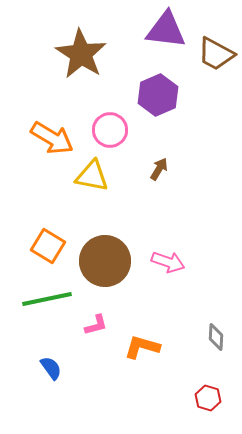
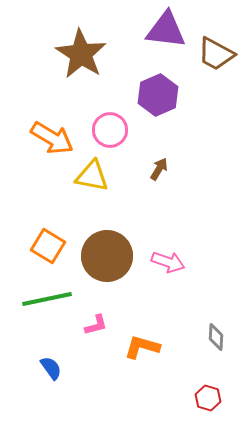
brown circle: moved 2 px right, 5 px up
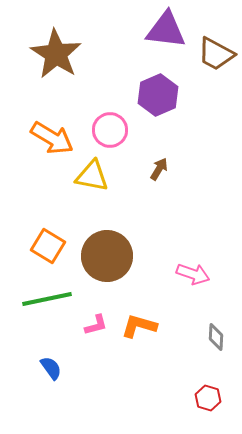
brown star: moved 25 px left
pink arrow: moved 25 px right, 12 px down
orange L-shape: moved 3 px left, 21 px up
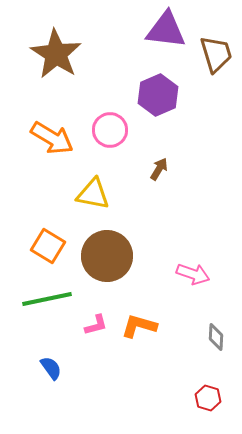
brown trapezoid: rotated 135 degrees counterclockwise
yellow triangle: moved 1 px right, 18 px down
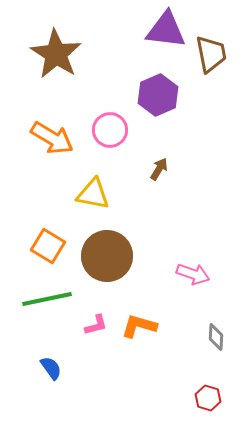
brown trapezoid: moved 5 px left; rotated 6 degrees clockwise
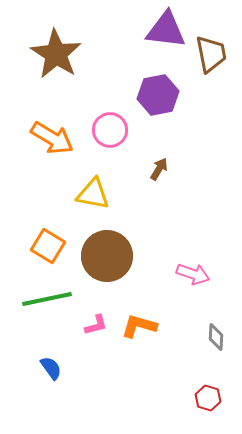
purple hexagon: rotated 12 degrees clockwise
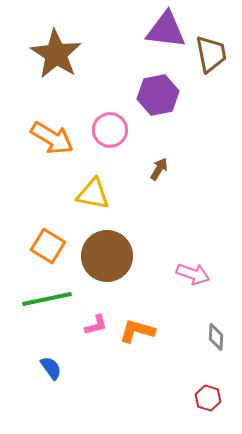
orange L-shape: moved 2 px left, 5 px down
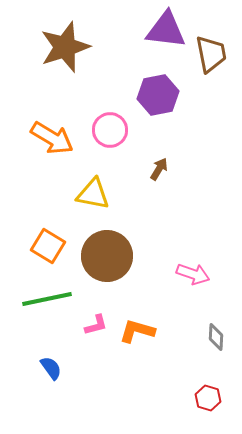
brown star: moved 9 px right, 7 px up; rotated 21 degrees clockwise
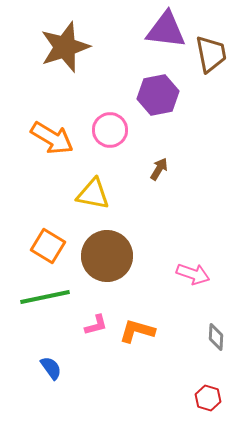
green line: moved 2 px left, 2 px up
